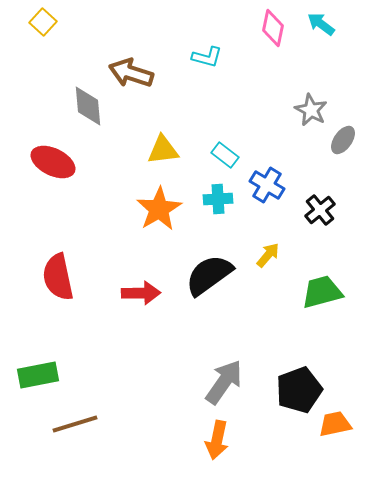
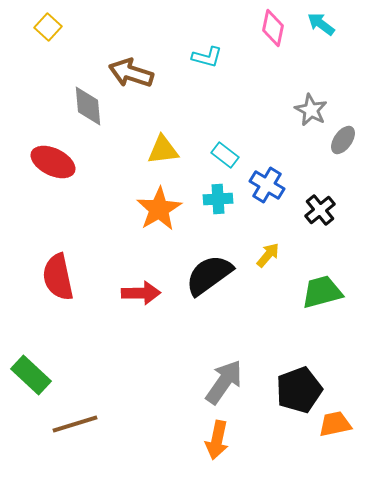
yellow square: moved 5 px right, 5 px down
green rectangle: moved 7 px left; rotated 54 degrees clockwise
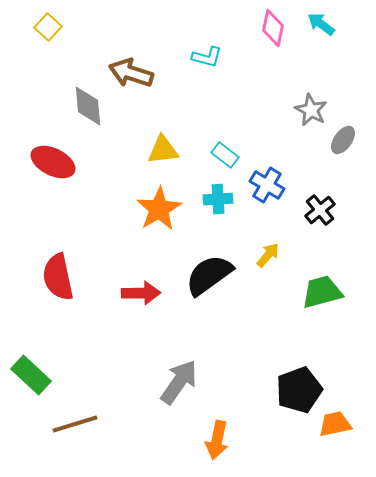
gray arrow: moved 45 px left
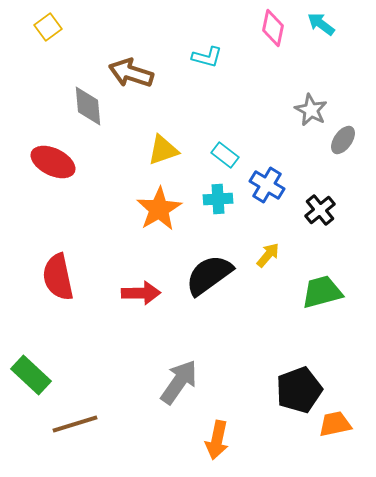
yellow square: rotated 12 degrees clockwise
yellow triangle: rotated 12 degrees counterclockwise
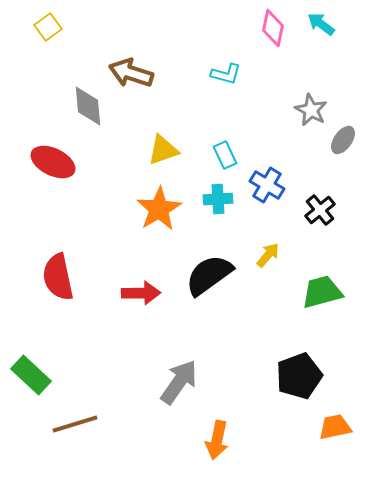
cyan L-shape: moved 19 px right, 17 px down
cyan rectangle: rotated 28 degrees clockwise
black pentagon: moved 14 px up
orange trapezoid: moved 3 px down
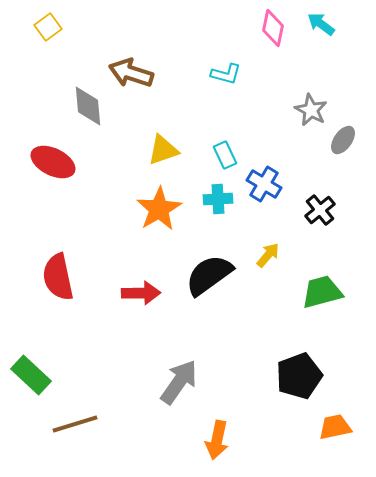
blue cross: moved 3 px left, 1 px up
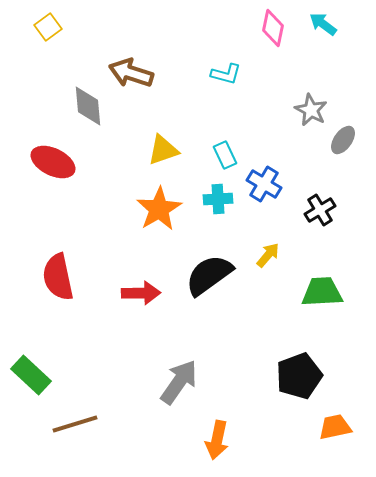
cyan arrow: moved 2 px right
black cross: rotated 8 degrees clockwise
green trapezoid: rotated 12 degrees clockwise
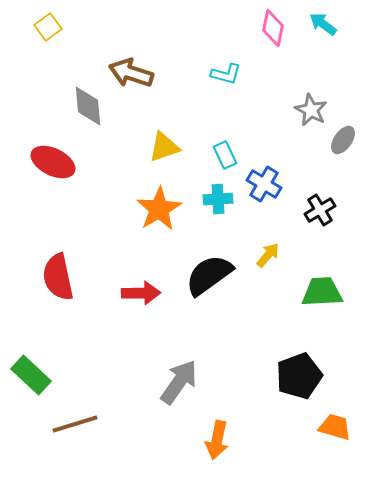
yellow triangle: moved 1 px right, 3 px up
orange trapezoid: rotated 28 degrees clockwise
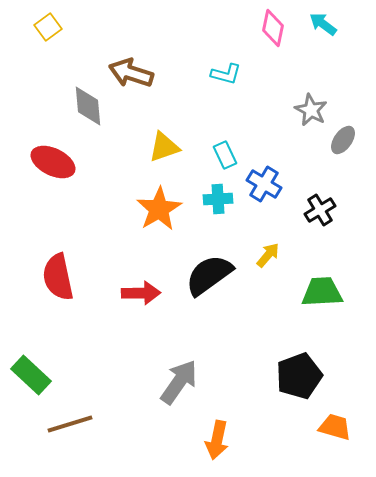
brown line: moved 5 px left
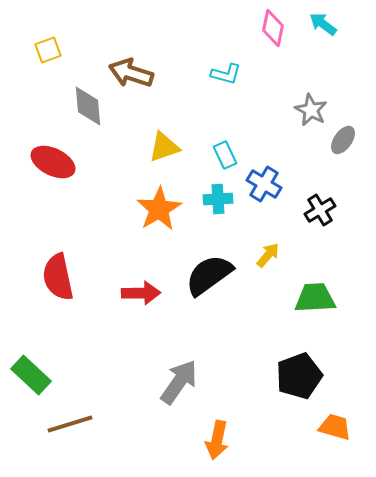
yellow square: moved 23 px down; rotated 16 degrees clockwise
green trapezoid: moved 7 px left, 6 px down
